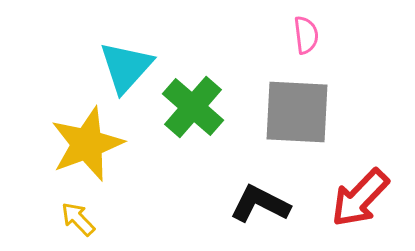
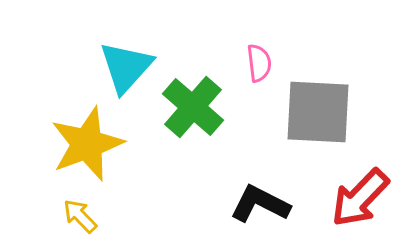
pink semicircle: moved 47 px left, 28 px down
gray square: moved 21 px right
yellow arrow: moved 2 px right, 3 px up
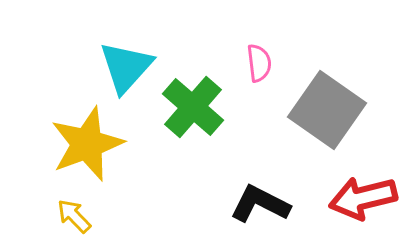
gray square: moved 9 px right, 2 px up; rotated 32 degrees clockwise
red arrow: moved 3 px right; rotated 32 degrees clockwise
yellow arrow: moved 6 px left
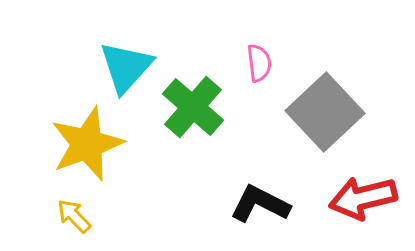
gray square: moved 2 px left, 2 px down; rotated 12 degrees clockwise
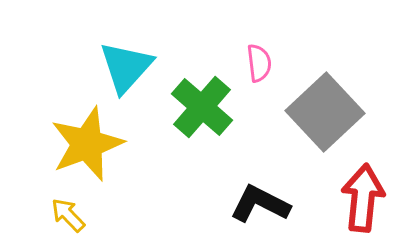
green cross: moved 9 px right
red arrow: rotated 110 degrees clockwise
yellow arrow: moved 6 px left, 1 px up
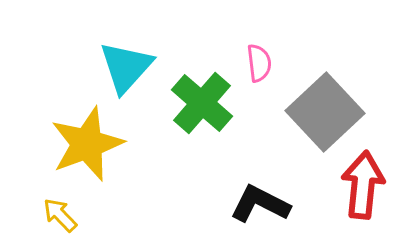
green cross: moved 4 px up
red arrow: moved 13 px up
yellow arrow: moved 8 px left
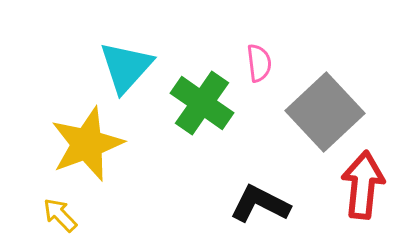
green cross: rotated 6 degrees counterclockwise
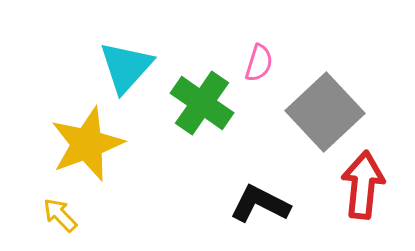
pink semicircle: rotated 24 degrees clockwise
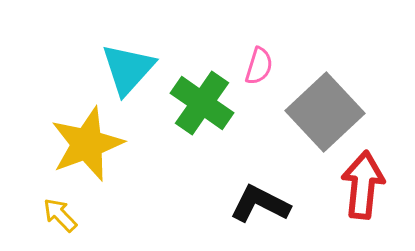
pink semicircle: moved 3 px down
cyan triangle: moved 2 px right, 2 px down
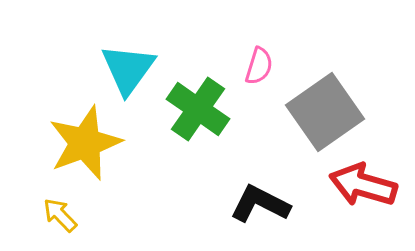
cyan triangle: rotated 6 degrees counterclockwise
green cross: moved 4 px left, 6 px down
gray square: rotated 8 degrees clockwise
yellow star: moved 2 px left, 1 px up
red arrow: rotated 80 degrees counterclockwise
